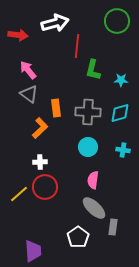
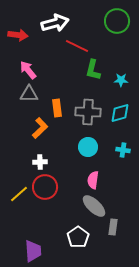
red line: rotated 70 degrees counterclockwise
gray triangle: rotated 36 degrees counterclockwise
orange rectangle: moved 1 px right
gray ellipse: moved 2 px up
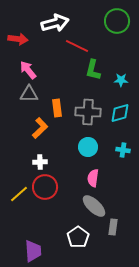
red arrow: moved 4 px down
pink semicircle: moved 2 px up
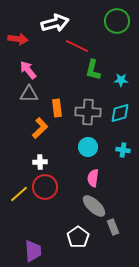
gray rectangle: rotated 28 degrees counterclockwise
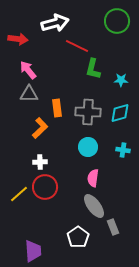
green L-shape: moved 1 px up
gray ellipse: rotated 10 degrees clockwise
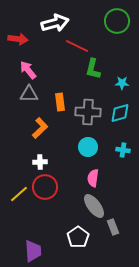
cyan star: moved 1 px right, 3 px down
orange rectangle: moved 3 px right, 6 px up
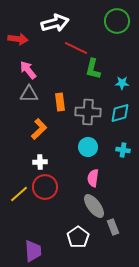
red line: moved 1 px left, 2 px down
orange L-shape: moved 1 px left, 1 px down
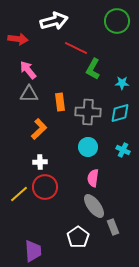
white arrow: moved 1 px left, 2 px up
green L-shape: rotated 15 degrees clockwise
cyan cross: rotated 16 degrees clockwise
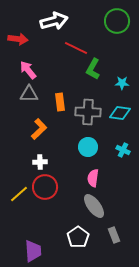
cyan diamond: rotated 25 degrees clockwise
gray rectangle: moved 1 px right, 8 px down
